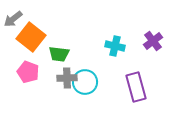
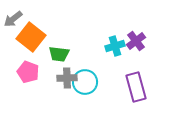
purple cross: moved 17 px left
cyan cross: rotated 30 degrees counterclockwise
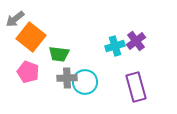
gray arrow: moved 2 px right
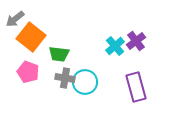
cyan cross: rotated 24 degrees counterclockwise
gray cross: moved 2 px left; rotated 12 degrees clockwise
